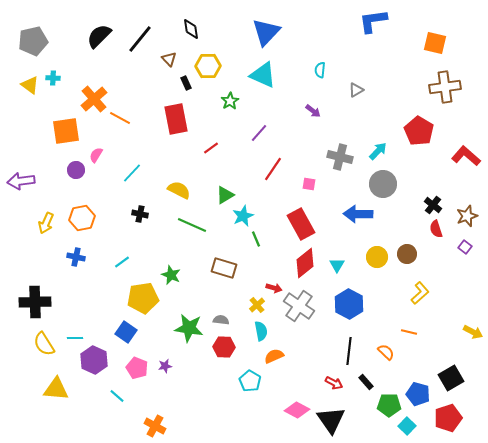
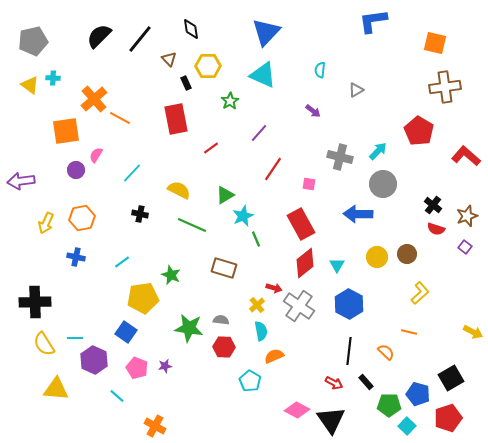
red semicircle at (436, 229): rotated 54 degrees counterclockwise
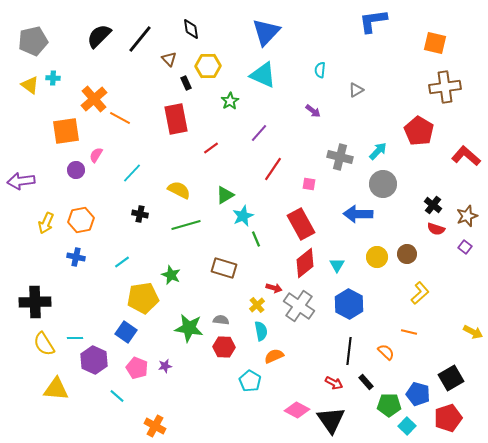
orange hexagon at (82, 218): moved 1 px left, 2 px down
green line at (192, 225): moved 6 px left; rotated 40 degrees counterclockwise
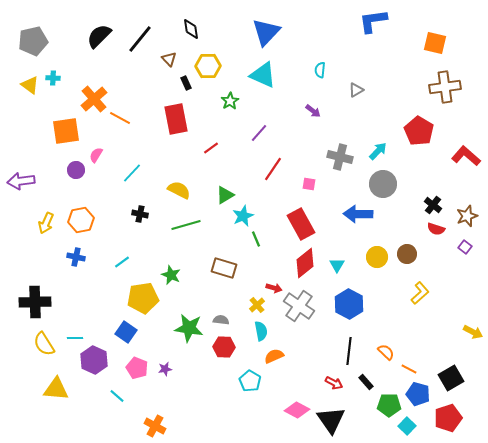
orange line at (409, 332): moved 37 px down; rotated 14 degrees clockwise
purple star at (165, 366): moved 3 px down
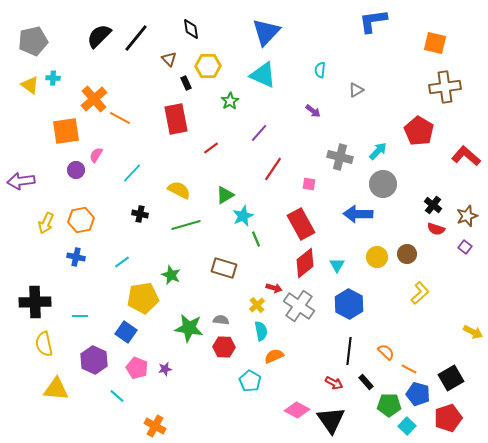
black line at (140, 39): moved 4 px left, 1 px up
cyan line at (75, 338): moved 5 px right, 22 px up
yellow semicircle at (44, 344): rotated 20 degrees clockwise
